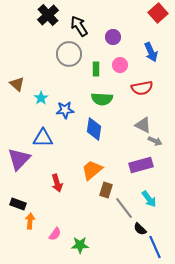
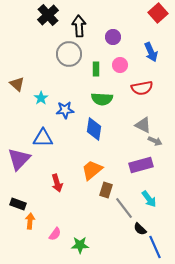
black arrow: rotated 30 degrees clockwise
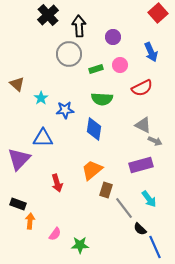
green rectangle: rotated 72 degrees clockwise
red semicircle: rotated 15 degrees counterclockwise
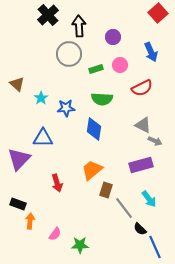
blue star: moved 1 px right, 2 px up
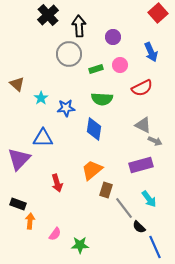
black semicircle: moved 1 px left, 2 px up
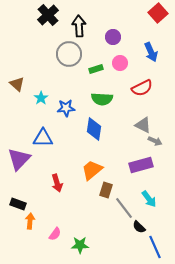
pink circle: moved 2 px up
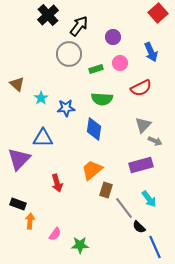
black arrow: rotated 40 degrees clockwise
red semicircle: moved 1 px left
gray triangle: rotated 48 degrees clockwise
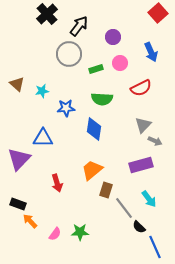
black cross: moved 1 px left, 1 px up
cyan star: moved 1 px right, 7 px up; rotated 24 degrees clockwise
orange arrow: rotated 49 degrees counterclockwise
green star: moved 13 px up
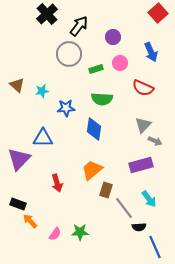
brown triangle: moved 1 px down
red semicircle: moved 2 px right; rotated 50 degrees clockwise
black semicircle: rotated 48 degrees counterclockwise
